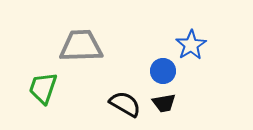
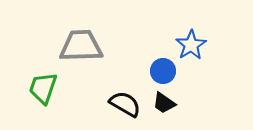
black trapezoid: rotated 45 degrees clockwise
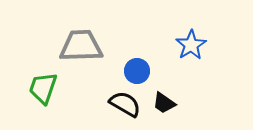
blue circle: moved 26 px left
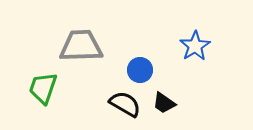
blue star: moved 4 px right, 1 px down
blue circle: moved 3 px right, 1 px up
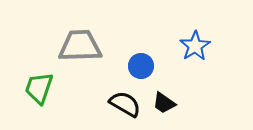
gray trapezoid: moved 1 px left
blue circle: moved 1 px right, 4 px up
green trapezoid: moved 4 px left
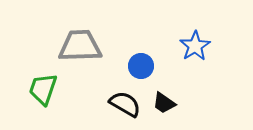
green trapezoid: moved 4 px right, 1 px down
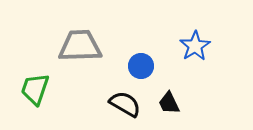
green trapezoid: moved 8 px left
black trapezoid: moved 5 px right; rotated 30 degrees clockwise
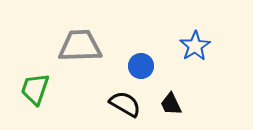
black trapezoid: moved 2 px right, 1 px down
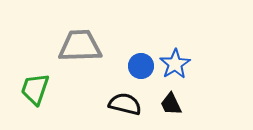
blue star: moved 20 px left, 18 px down
black semicircle: rotated 16 degrees counterclockwise
